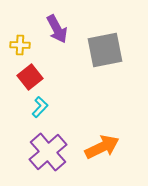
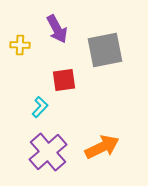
red square: moved 34 px right, 3 px down; rotated 30 degrees clockwise
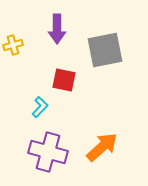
purple arrow: rotated 28 degrees clockwise
yellow cross: moved 7 px left; rotated 18 degrees counterclockwise
red square: rotated 20 degrees clockwise
orange arrow: rotated 16 degrees counterclockwise
purple cross: rotated 33 degrees counterclockwise
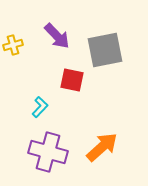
purple arrow: moved 7 px down; rotated 44 degrees counterclockwise
red square: moved 8 px right
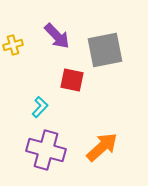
purple cross: moved 2 px left, 2 px up
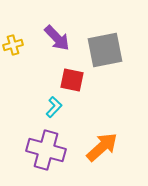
purple arrow: moved 2 px down
cyan L-shape: moved 14 px right
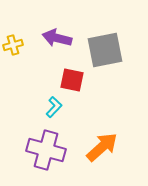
purple arrow: rotated 148 degrees clockwise
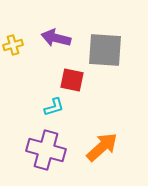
purple arrow: moved 1 px left
gray square: rotated 15 degrees clockwise
cyan L-shape: rotated 30 degrees clockwise
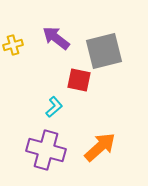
purple arrow: rotated 24 degrees clockwise
gray square: moved 1 px left, 1 px down; rotated 18 degrees counterclockwise
red square: moved 7 px right
cyan L-shape: rotated 25 degrees counterclockwise
orange arrow: moved 2 px left
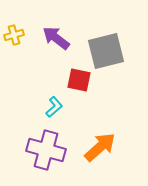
yellow cross: moved 1 px right, 10 px up
gray square: moved 2 px right
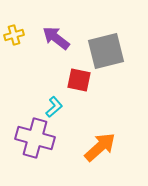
purple cross: moved 11 px left, 12 px up
